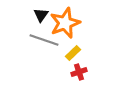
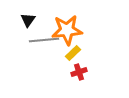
black triangle: moved 13 px left, 5 px down
orange star: moved 2 px right, 7 px down; rotated 16 degrees clockwise
gray line: rotated 24 degrees counterclockwise
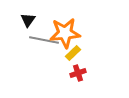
orange star: moved 2 px left, 3 px down
gray line: rotated 16 degrees clockwise
red cross: moved 1 px left, 1 px down
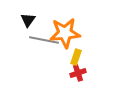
yellow rectangle: moved 3 px right, 4 px down; rotated 28 degrees counterclockwise
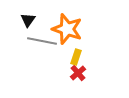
orange star: moved 2 px right, 4 px up; rotated 24 degrees clockwise
gray line: moved 2 px left, 1 px down
red cross: rotated 21 degrees counterclockwise
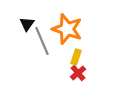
black triangle: moved 1 px left, 4 px down
gray line: rotated 56 degrees clockwise
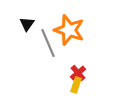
orange star: moved 2 px right, 1 px down
gray line: moved 6 px right, 2 px down
yellow rectangle: moved 28 px down
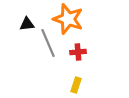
black triangle: rotated 49 degrees clockwise
orange star: moved 1 px left, 11 px up
red cross: moved 21 px up; rotated 35 degrees clockwise
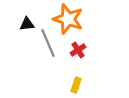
red cross: moved 2 px up; rotated 28 degrees counterclockwise
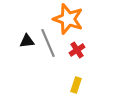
black triangle: moved 17 px down
red cross: moved 1 px left
